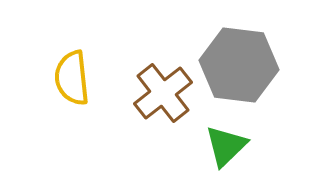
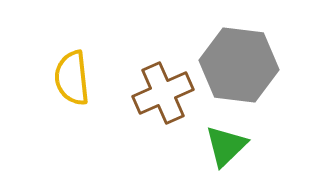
brown cross: rotated 14 degrees clockwise
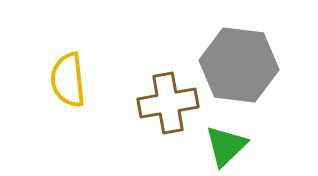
yellow semicircle: moved 4 px left, 2 px down
brown cross: moved 5 px right, 10 px down; rotated 14 degrees clockwise
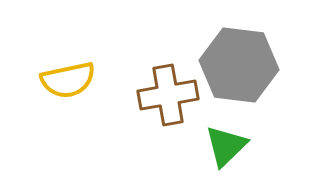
yellow semicircle: rotated 96 degrees counterclockwise
brown cross: moved 8 px up
